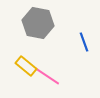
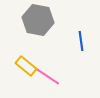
gray hexagon: moved 3 px up
blue line: moved 3 px left, 1 px up; rotated 12 degrees clockwise
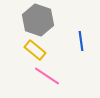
gray hexagon: rotated 8 degrees clockwise
yellow rectangle: moved 9 px right, 16 px up
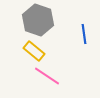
blue line: moved 3 px right, 7 px up
yellow rectangle: moved 1 px left, 1 px down
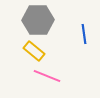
gray hexagon: rotated 20 degrees counterclockwise
pink line: rotated 12 degrees counterclockwise
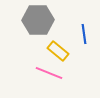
yellow rectangle: moved 24 px right
pink line: moved 2 px right, 3 px up
